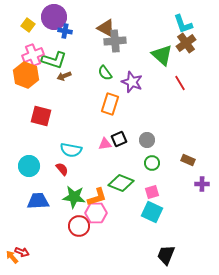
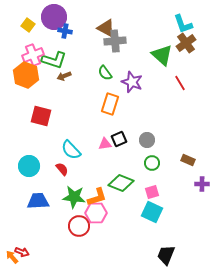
cyan semicircle: rotated 35 degrees clockwise
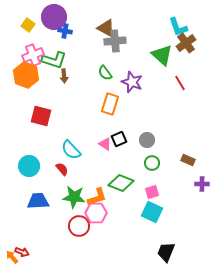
cyan L-shape: moved 5 px left, 3 px down
brown arrow: rotated 72 degrees counterclockwise
pink triangle: rotated 40 degrees clockwise
black trapezoid: moved 3 px up
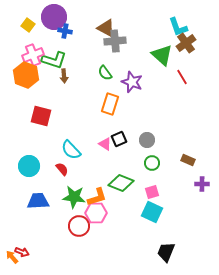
red line: moved 2 px right, 6 px up
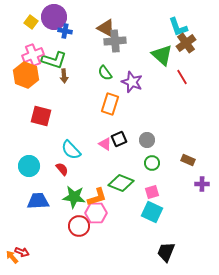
yellow square: moved 3 px right, 3 px up
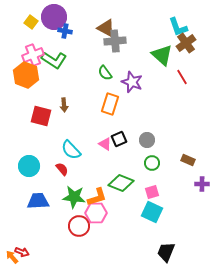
green L-shape: rotated 15 degrees clockwise
brown arrow: moved 29 px down
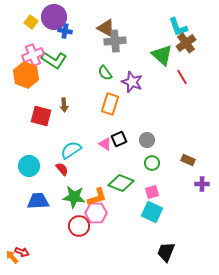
cyan semicircle: rotated 100 degrees clockwise
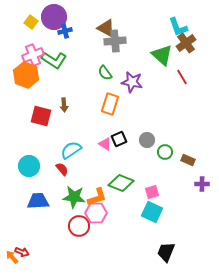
blue cross: rotated 24 degrees counterclockwise
purple star: rotated 10 degrees counterclockwise
green circle: moved 13 px right, 11 px up
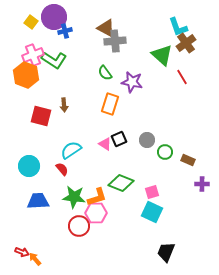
orange arrow: moved 23 px right, 2 px down
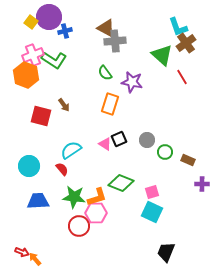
purple circle: moved 5 px left
brown arrow: rotated 32 degrees counterclockwise
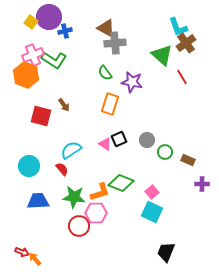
gray cross: moved 2 px down
pink square: rotated 24 degrees counterclockwise
orange L-shape: moved 3 px right, 5 px up
